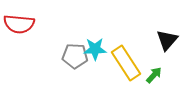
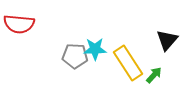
yellow rectangle: moved 2 px right
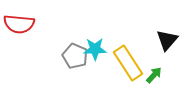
gray pentagon: rotated 20 degrees clockwise
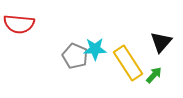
black triangle: moved 6 px left, 2 px down
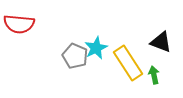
black triangle: rotated 50 degrees counterclockwise
cyan star: moved 1 px right, 1 px up; rotated 25 degrees counterclockwise
green arrow: rotated 54 degrees counterclockwise
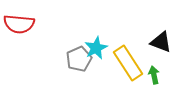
gray pentagon: moved 4 px right, 3 px down; rotated 25 degrees clockwise
